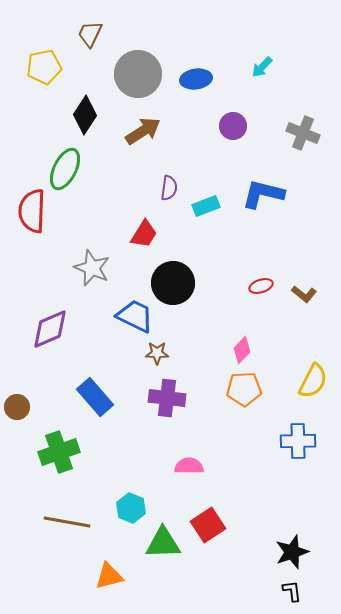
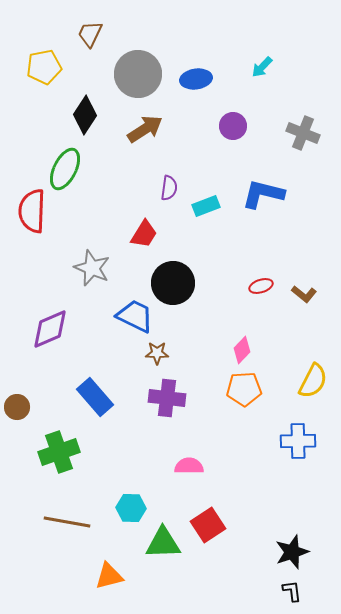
brown arrow: moved 2 px right, 2 px up
cyan hexagon: rotated 20 degrees counterclockwise
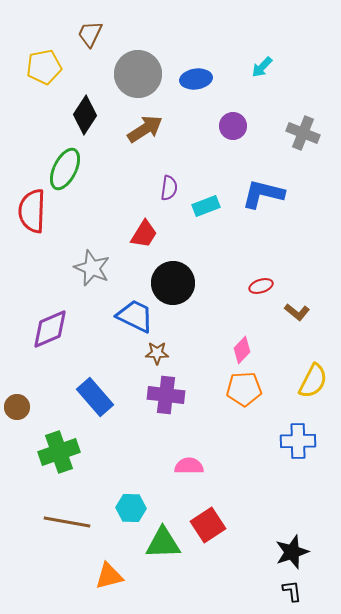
brown L-shape: moved 7 px left, 18 px down
purple cross: moved 1 px left, 3 px up
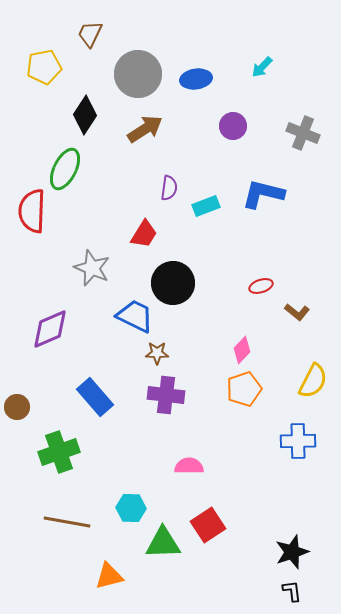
orange pentagon: rotated 16 degrees counterclockwise
